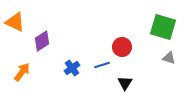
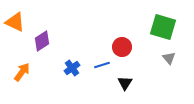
gray triangle: rotated 32 degrees clockwise
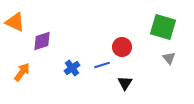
purple diamond: rotated 15 degrees clockwise
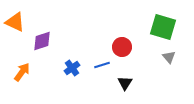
gray triangle: moved 1 px up
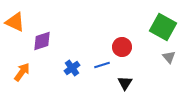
green square: rotated 12 degrees clockwise
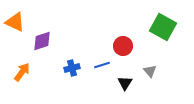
red circle: moved 1 px right, 1 px up
gray triangle: moved 19 px left, 14 px down
blue cross: rotated 21 degrees clockwise
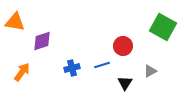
orange triangle: rotated 15 degrees counterclockwise
gray triangle: rotated 40 degrees clockwise
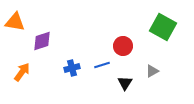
gray triangle: moved 2 px right
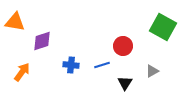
blue cross: moved 1 px left, 3 px up; rotated 21 degrees clockwise
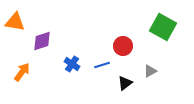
blue cross: moved 1 px right, 1 px up; rotated 28 degrees clockwise
gray triangle: moved 2 px left
black triangle: rotated 21 degrees clockwise
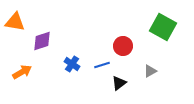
orange arrow: rotated 24 degrees clockwise
black triangle: moved 6 px left
